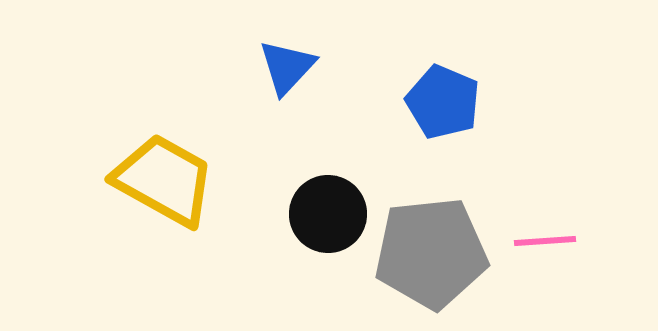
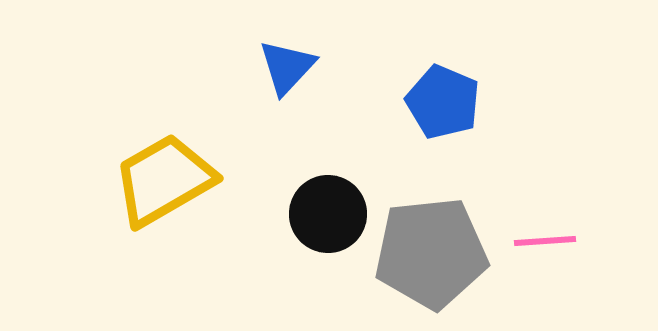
yellow trapezoid: rotated 59 degrees counterclockwise
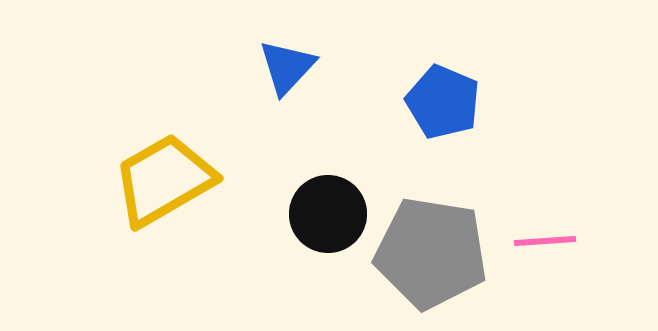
gray pentagon: rotated 15 degrees clockwise
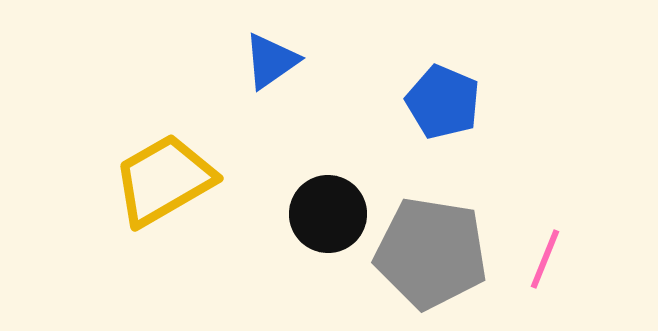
blue triangle: moved 16 px left, 6 px up; rotated 12 degrees clockwise
pink line: moved 18 px down; rotated 64 degrees counterclockwise
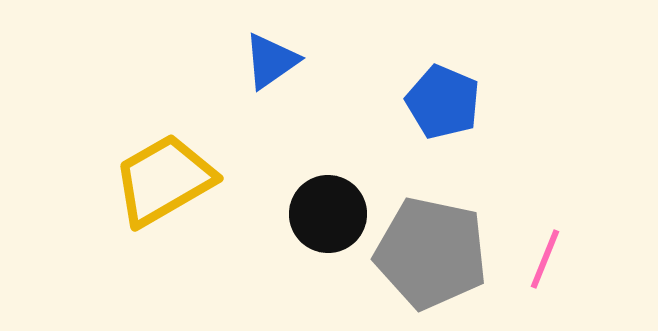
gray pentagon: rotated 3 degrees clockwise
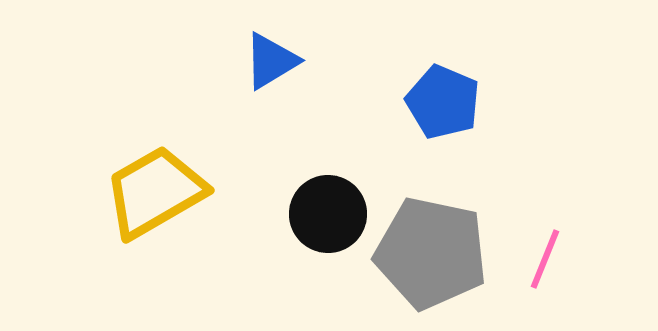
blue triangle: rotated 4 degrees clockwise
yellow trapezoid: moved 9 px left, 12 px down
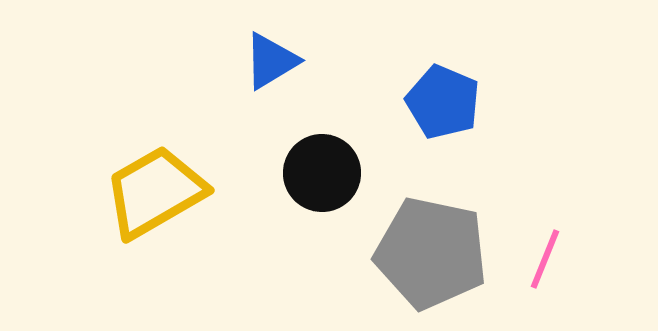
black circle: moved 6 px left, 41 px up
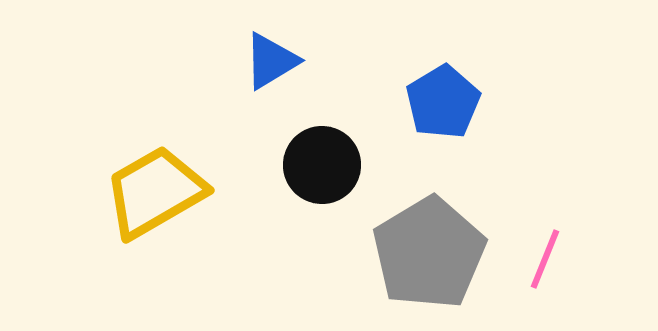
blue pentagon: rotated 18 degrees clockwise
black circle: moved 8 px up
gray pentagon: moved 2 px left; rotated 29 degrees clockwise
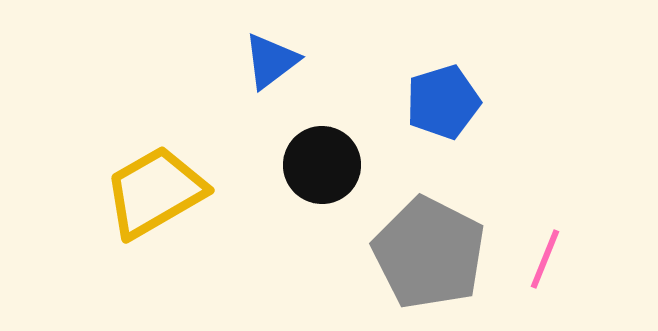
blue triangle: rotated 6 degrees counterclockwise
blue pentagon: rotated 14 degrees clockwise
gray pentagon: rotated 14 degrees counterclockwise
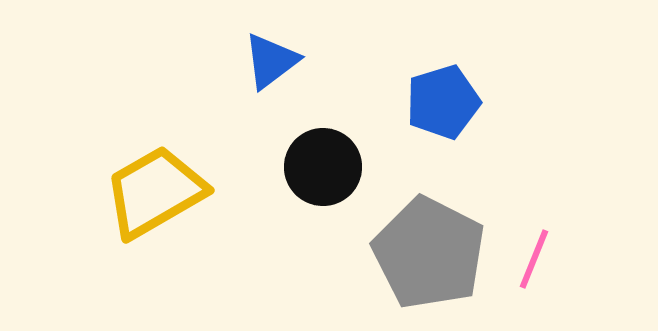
black circle: moved 1 px right, 2 px down
pink line: moved 11 px left
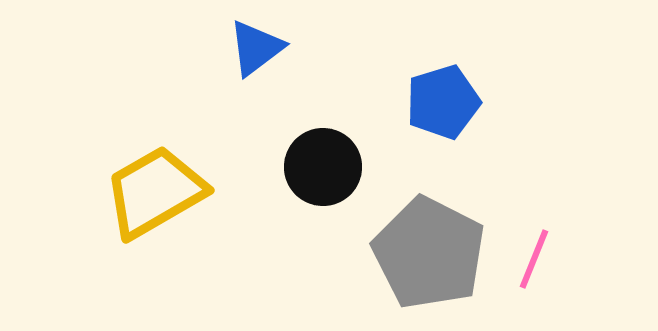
blue triangle: moved 15 px left, 13 px up
